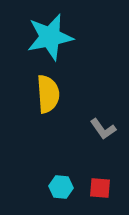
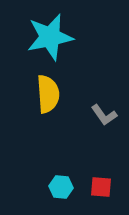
gray L-shape: moved 1 px right, 14 px up
red square: moved 1 px right, 1 px up
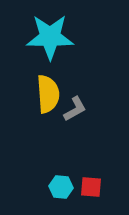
cyan star: rotated 12 degrees clockwise
gray L-shape: moved 29 px left, 6 px up; rotated 84 degrees counterclockwise
red square: moved 10 px left
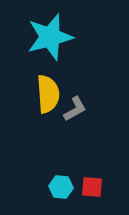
cyan star: rotated 15 degrees counterclockwise
red square: moved 1 px right
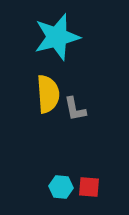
cyan star: moved 7 px right
gray L-shape: rotated 108 degrees clockwise
red square: moved 3 px left
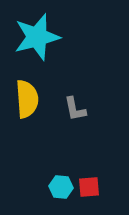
cyan star: moved 20 px left
yellow semicircle: moved 21 px left, 5 px down
red square: rotated 10 degrees counterclockwise
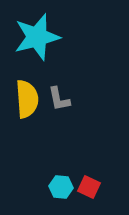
gray L-shape: moved 16 px left, 10 px up
red square: rotated 30 degrees clockwise
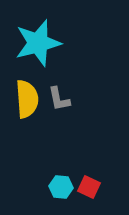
cyan star: moved 1 px right, 6 px down
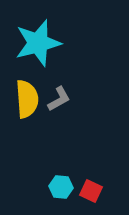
gray L-shape: rotated 108 degrees counterclockwise
red square: moved 2 px right, 4 px down
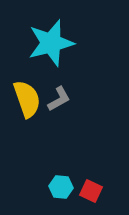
cyan star: moved 13 px right
yellow semicircle: rotated 15 degrees counterclockwise
